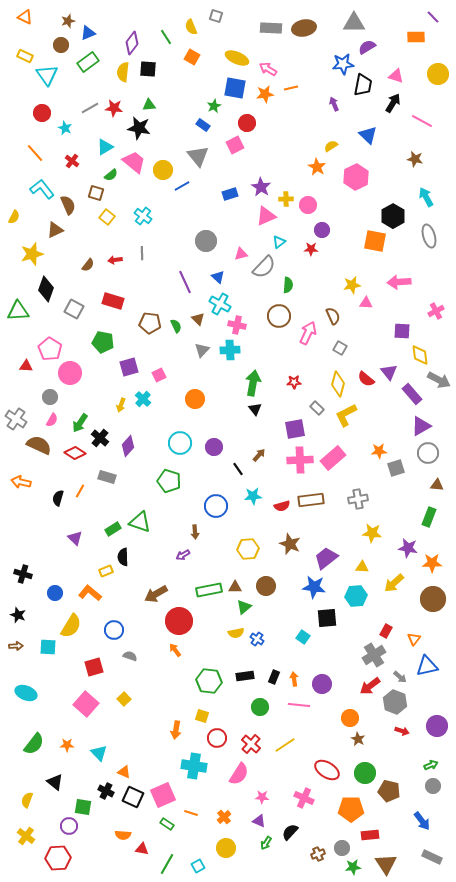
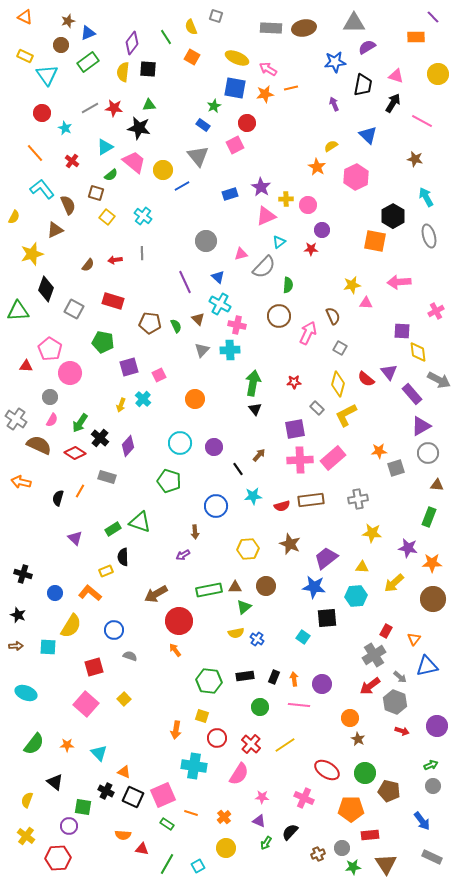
blue star at (343, 64): moved 8 px left, 2 px up
yellow diamond at (420, 355): moved 2 px left, 3 px up
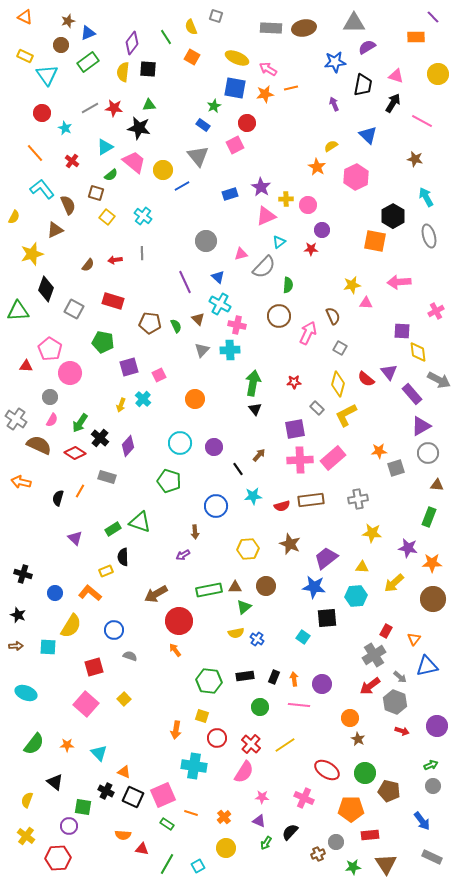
pink semicircle at (239, 774): moved 5 px right, 2 px up
gray circle at (342, 848): moved 6 px left, 6 px up
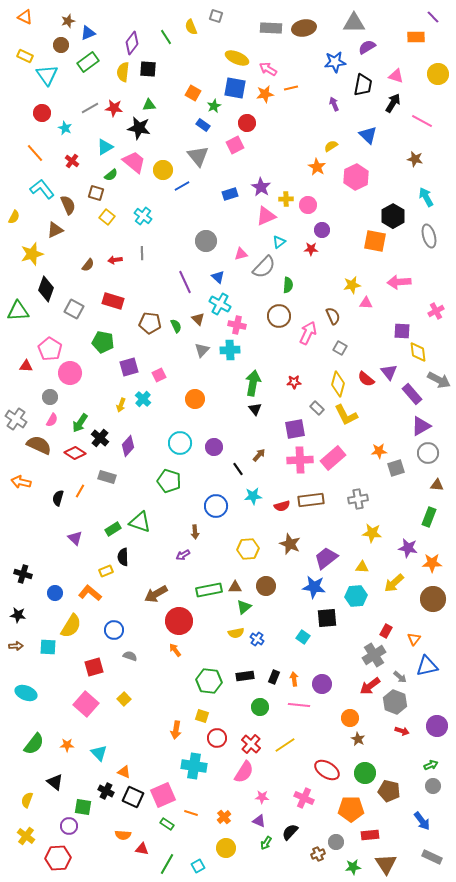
orange square at (192, 57): moved 1 px right, 36 px down
yellow L-shape at (346, 415): rotated 90 degrees counterclockwise
black star at (18, 615): rotated 14 degrees counterclockwise
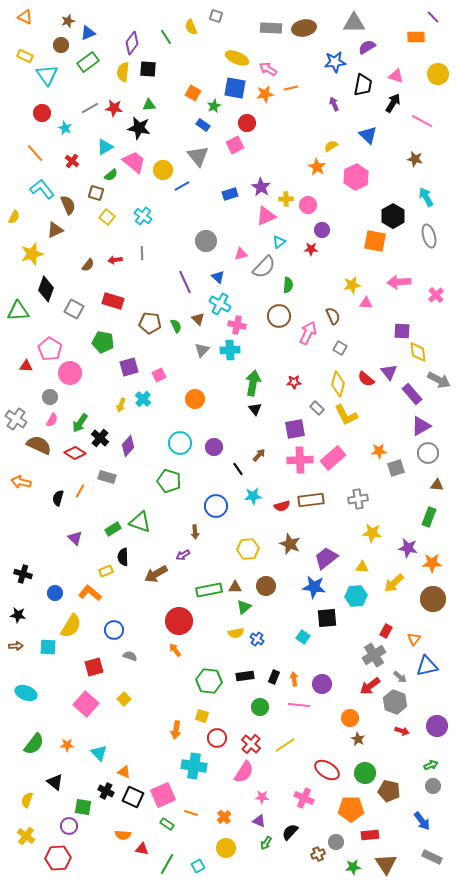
pink cross at (436, 311): moved 16 px up; rotated 14 degrees counterclockwise
brown arrow at (156, 594): moved 20 px up
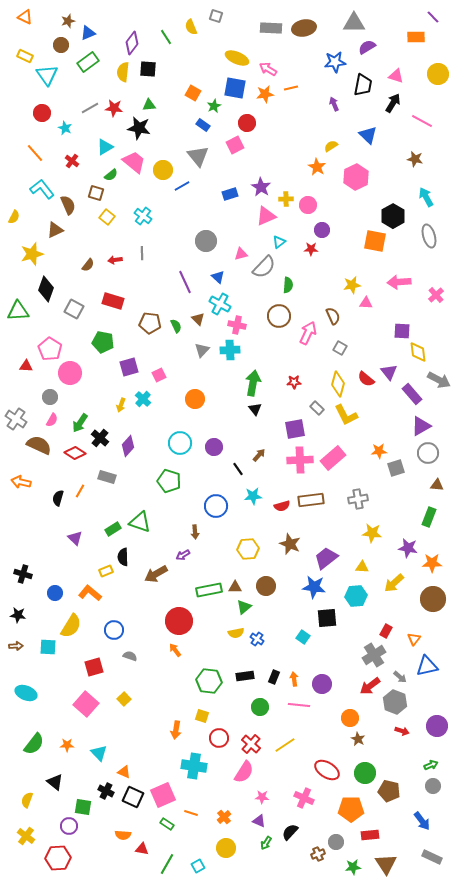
red circle at (217, 738): moved 2 px right
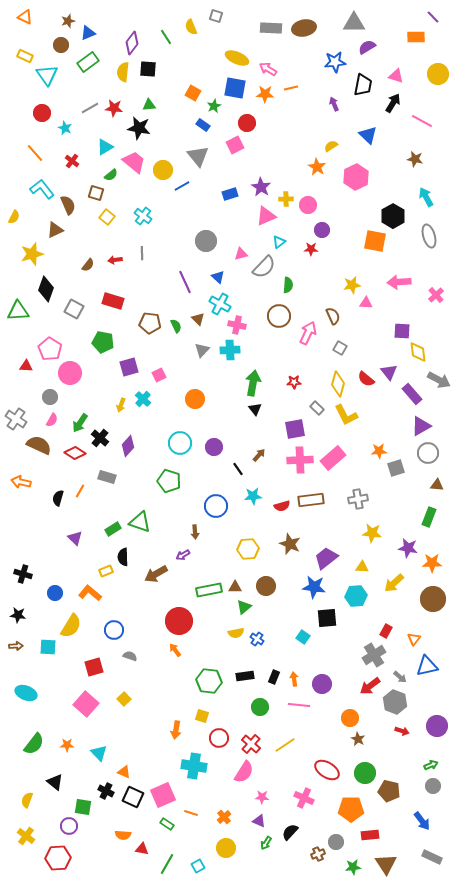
orange star at (265, 94): rotated 12 degrees clockwise
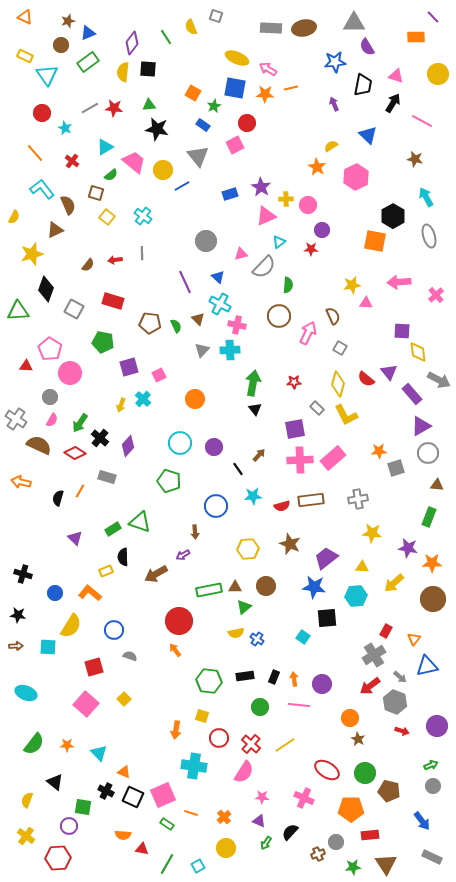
purple semicircle at (367, 47): rotated 90 degrees counterclockwise
black star at (139, 128): moved 18 px right, 1 px down
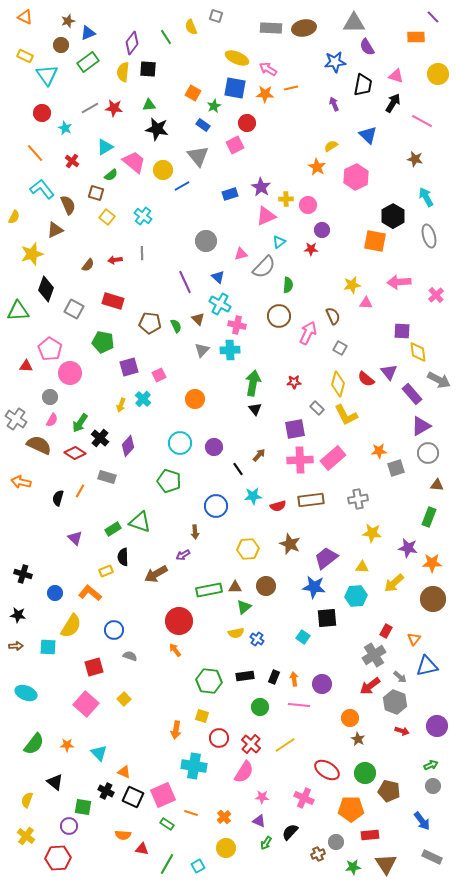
red semicircle at (282, 506): moved 4 px left
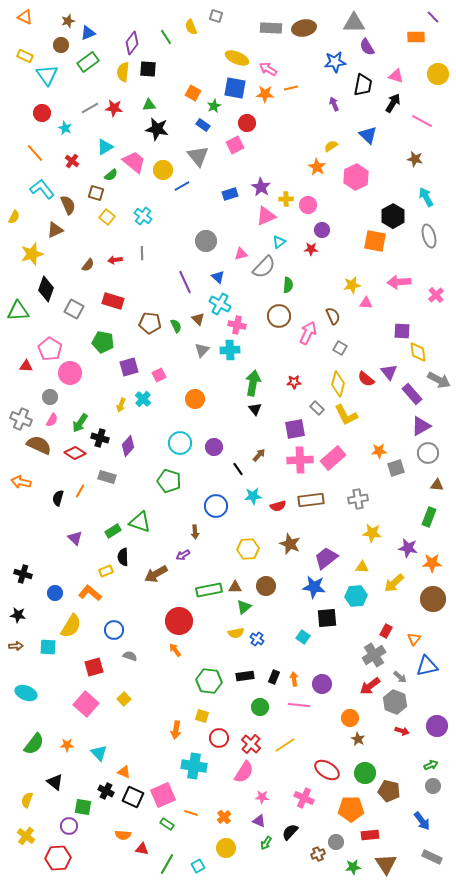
gray cross at (16, 419): moved 5 px right; rotated 10 degrees counterclockwise
black cross at (100, 438): rotated 24 degrees counterclockwise
green rectangle at (113, 529): moved 2 px down
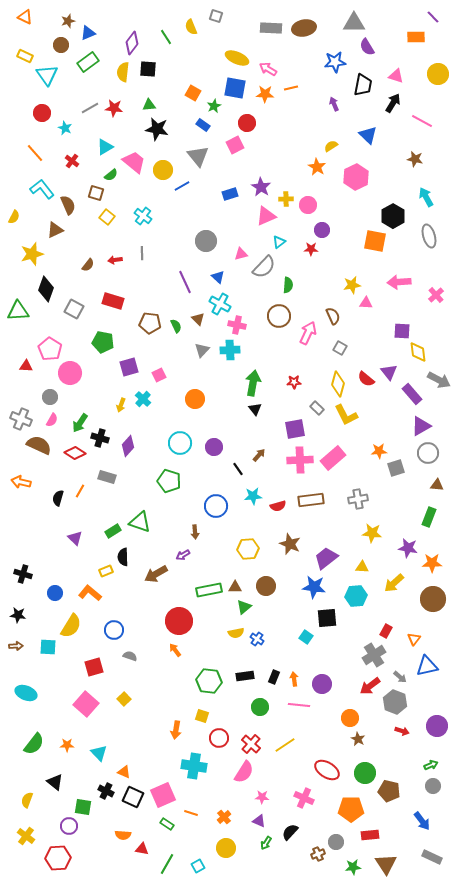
cyan square at (303, 637): moved 3 px right
